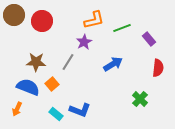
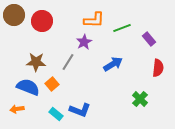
orange L-shape: rotated 15 degrees clockwise
orange arrow: rotated 56 degrees clockwise
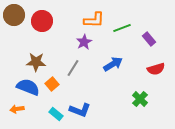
gray line: moved 5 px right, 6 px down
red semicircle: moved 2 px left, 1 px down; rotated 66 degrees clockwise
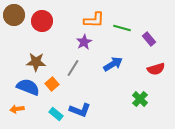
green line: rotated 36 degrees clockwise
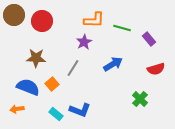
brown star: moved 4 px up
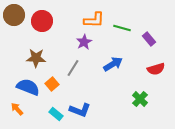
orange arrow: rotated 56 degrees clockwise
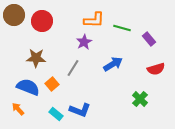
orange arrow: moved 1 px right
